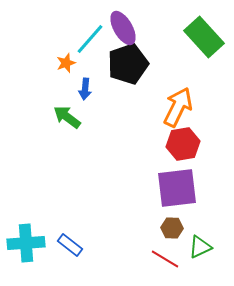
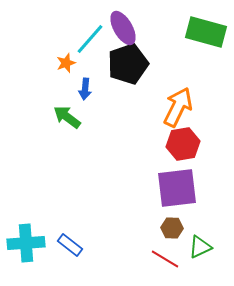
green rectangle: moved 2 px right, 5 px up; rotated 33 degrees counterclockwise
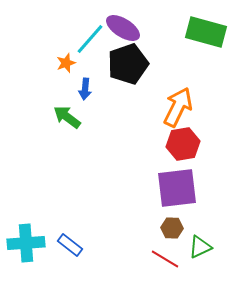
purple ellipse: rotated 28 degrees counterclockwise
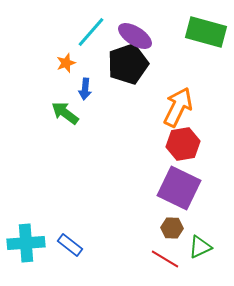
purple ellipse: moved 12 px right, 8 px down
cyan line: moved 1 px right, 7 px up
green arrow: moved 2 px left, 4 px up
purple square: moved 2 px right; rotated 33 degrees clockwise
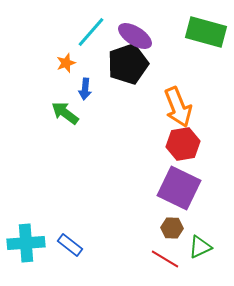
orange arrow: rotated 132 degrees clockwise
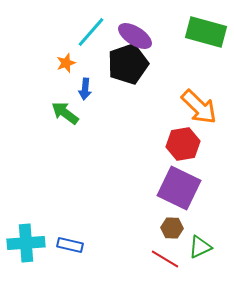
orange arrow: moved 21 px right; rotated 24 degrees counterclockwise
blue rectangle: rotated 25 degrees counterclockwise
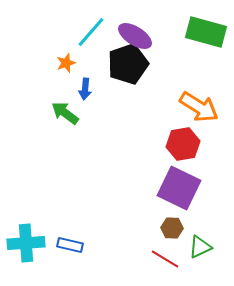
orange arrow: rotated 12 degrees counterclockwise
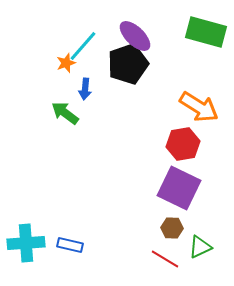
cyan line: moved 8 px left, 14 px down
purple ellipse: rotated 12 degrees clockwise
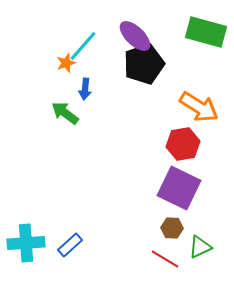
black pentagon: moved 16 px right
blue rectangle: rotated 55 degrees counterclockwise
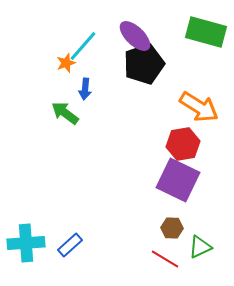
purple square: moved 1 px left, 8 px up
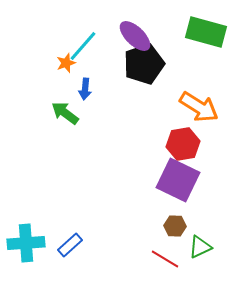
brown hexagon: moved 3 px right, 2 px up
